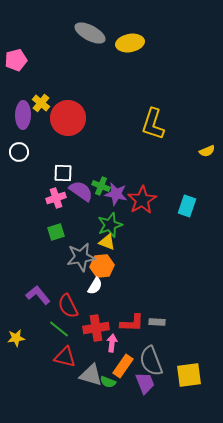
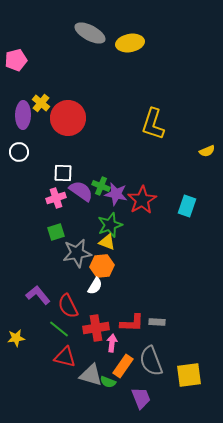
gray star: moved 4 px left, 4 px up
purple trapezoid: moved 4 px left, 15 px down
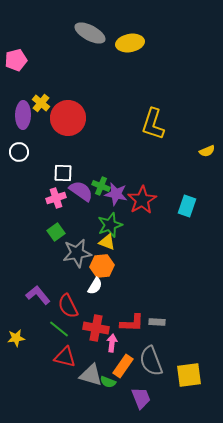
green square: rotated 18 degrees counterclockwise
red cross: rotated 20 degrees clockwise
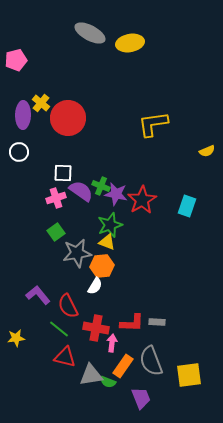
yellow L-shape: rotated 64 degrees clockwise
gray triangle: rotated 25 degrees counterclockwise
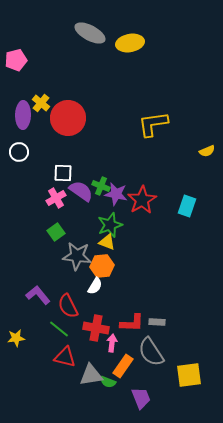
pink cross: rotated 12 degrees counterclockwise
gray star: moved 3 px down; rotated 16 degrees clockwise
gray semicircle: moved 9 px up; rotated 12 degrees counterclockwise
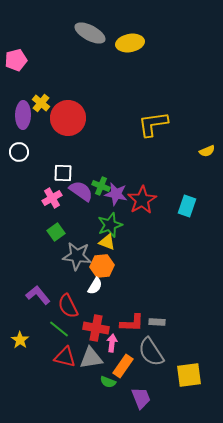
pink cross: moved 4 px left
yellow star: moved 4 px right, 2 px down; rotated 30 degrees counterclockwise
gray triangle: moved 17 px up
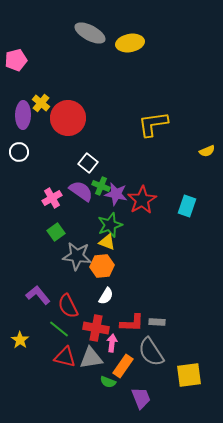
white square: moved 25 px right, 10 px up; rotated 36 degrees clockwise
white semicircle: moved 11 px right, 10 px down
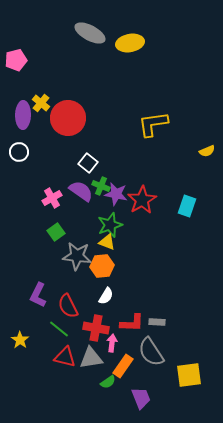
purple L-shape: rotated 115 degrees counterclockwise
green semicircle: rotated 56 degrees counterclockwise
